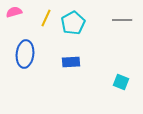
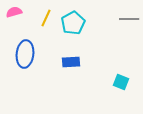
gray line: moved 7 px right, 1 px up
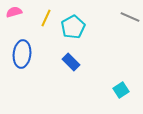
gray line: moved 1 px right, 2 px up; rotated 24 degrees clockwise
cyan pentagon: moved 4 px down
blue ellipse: moved 3 px left
blue rectangle: rotated 48 degrees clockwise
cyan square: moved 8 px down; rotated 35 degrees clockwise
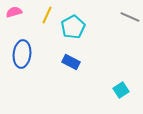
yellow line: moved 1 px right, 3 px up
blue rectangle: rotated 18 degrees counterclockwise
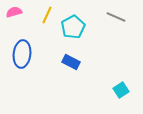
gray line: moved 14 px left
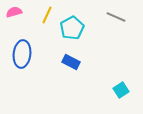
cyan pentagon: moved 1 px left, 1 px down
